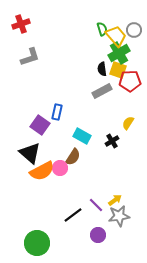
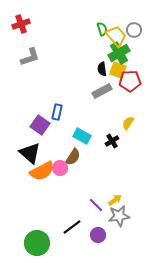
black line: moved 1 px left, 12 px down
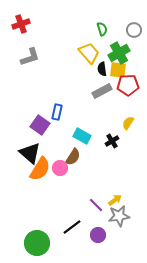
yellow trapezoid: moved 27 px left, 17 px down
yellow square: rotated 12 degrees counterclockwise
red pentagon: moved 2 px left, 4 px down
orange semicircle: moved 2 px left, 2 px up; rotated 30 degrees counterclockwise
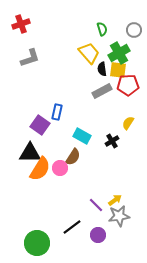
gray L-shape: moved 1 px down
black triangle: rotated 40 degrees counterclockwise
